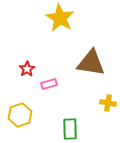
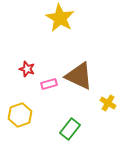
brown triangle: moved 12 px left, 13 px down; rotated 16 degrees clockwise
red star: rotated 21 degrees counterclockwise
yellow cross: rotated 21 degrees clockwise
green rectangle: rotated 40 degrees clockwise
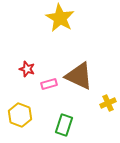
yellow cross: rotated 35 degrees clockwise
yellow hexagon: rotated 20 degrees counterclockwise
green rectangle: moved 6 px left, 4 px up; rotated 20 degrees counterclockwise
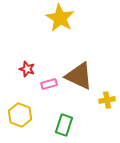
yellow cross: moved 1 px left, 3 px up; rotated 14 degrees clockwise
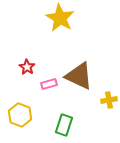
red star: moved 2 px up; rotated 14 degrees clockwise
yellow cross: moved 2 px right
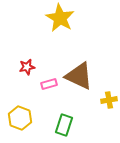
red star: rotated 28 degrees clockwise
yellow hexagon: moved 3 px down
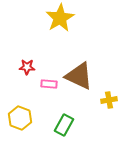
yellow star: rotated 12 degrees clockwise
red star: rotated 14 degrees clockwise
pink rectangle: rotated 21 degrees clockwise
green rectangle: rotated 10 degrees clockwise
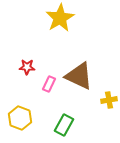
pink rectangle: rotated 70 degrees counterclockwise
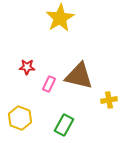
brown triangle: rotated 12 degrees counterclockwise
